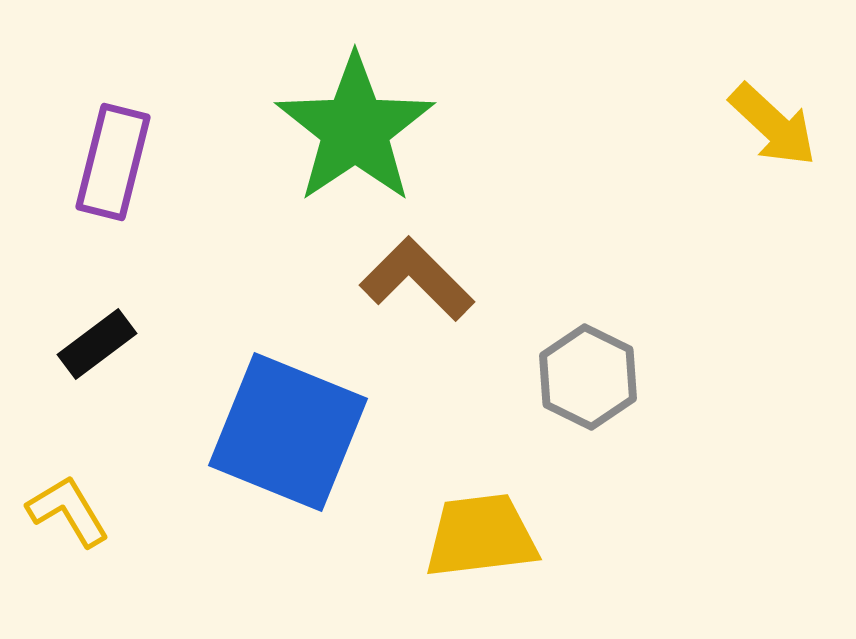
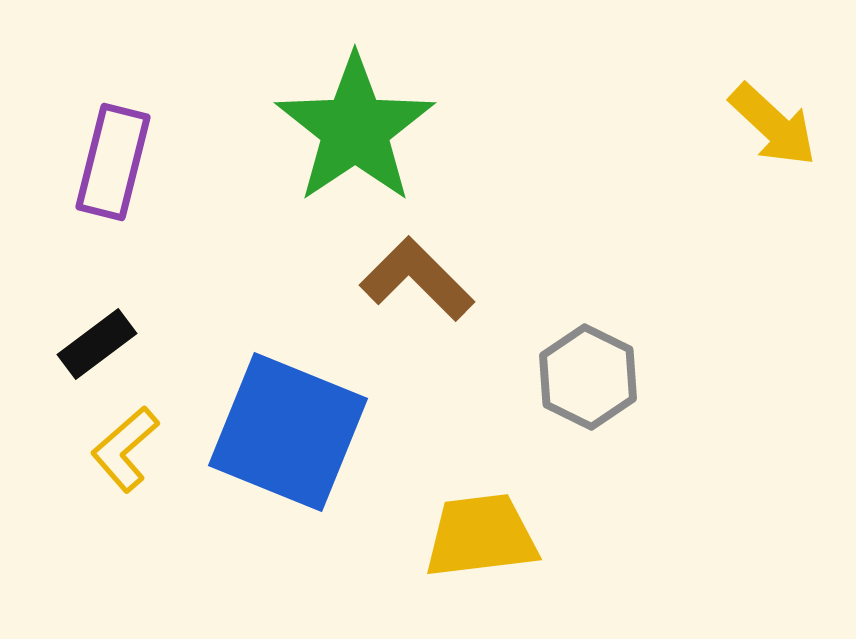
yellow L-shape: moved 57 px right, 62 px up; rotated 100 degrees counterclockwise
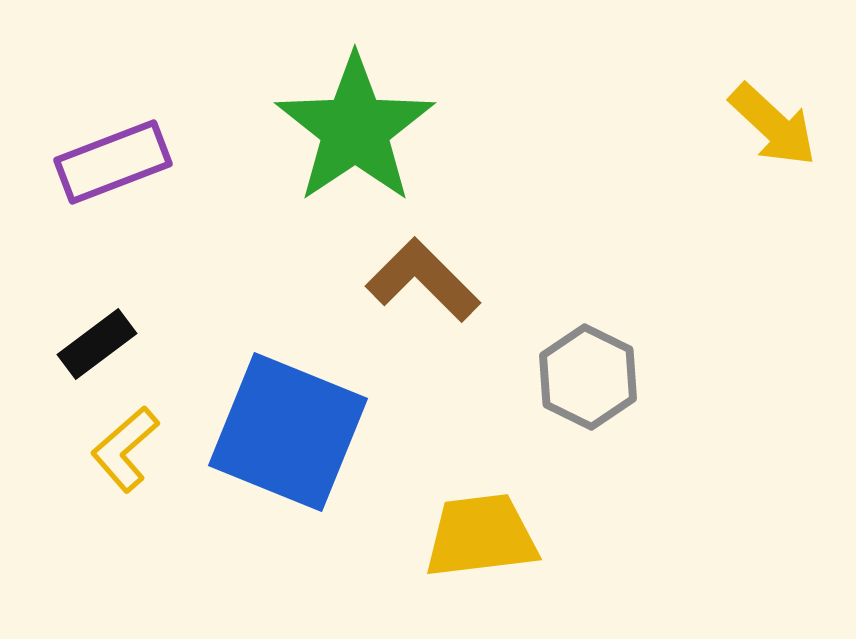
purple rectangle: rotated 55 degrees clockwise
brown L-shape: moved 6 px right, 1 px down
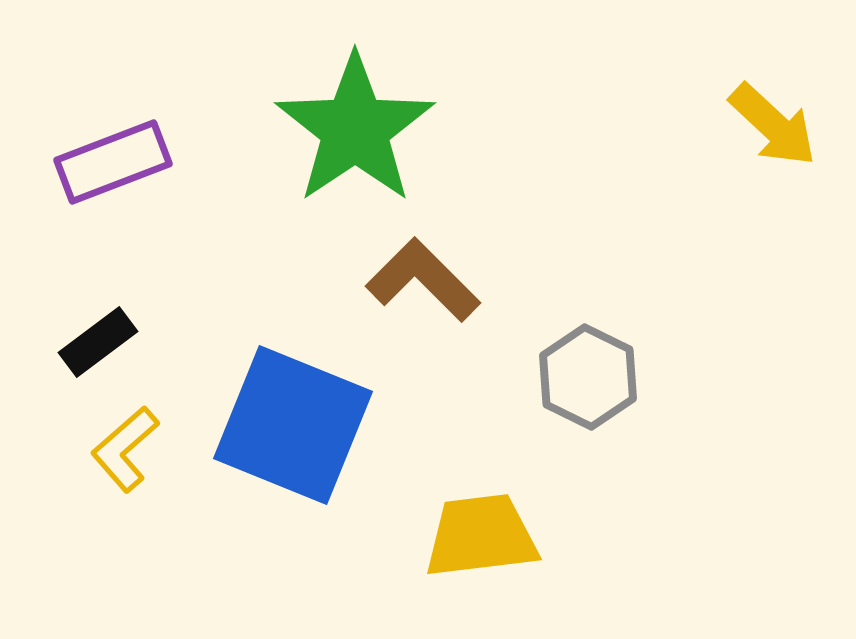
black rectangle: moved 1 px right, 2 px up
blue square: moved 5 px right, 7 px up
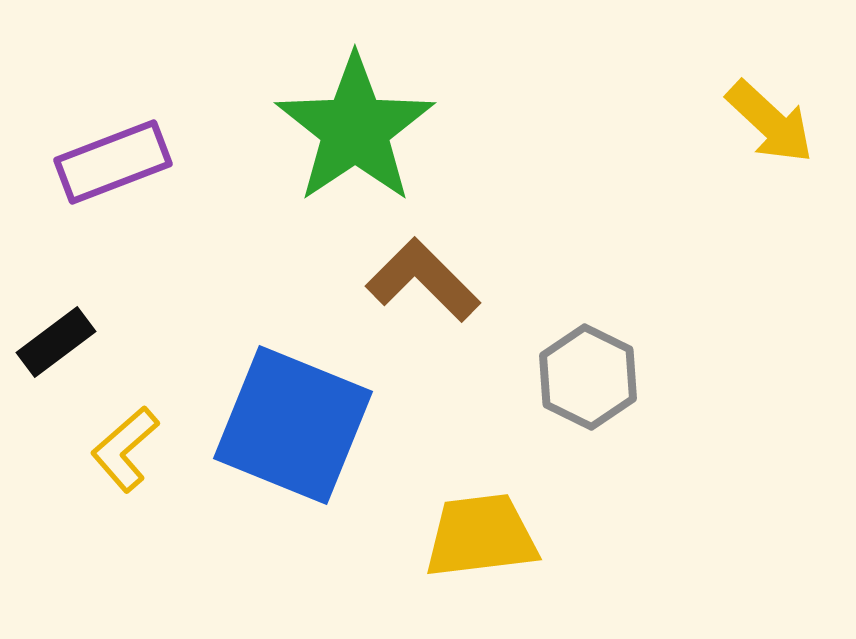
yellow arrow: moved 3 px left, 3 px up
black rectangle: moved 42 px left
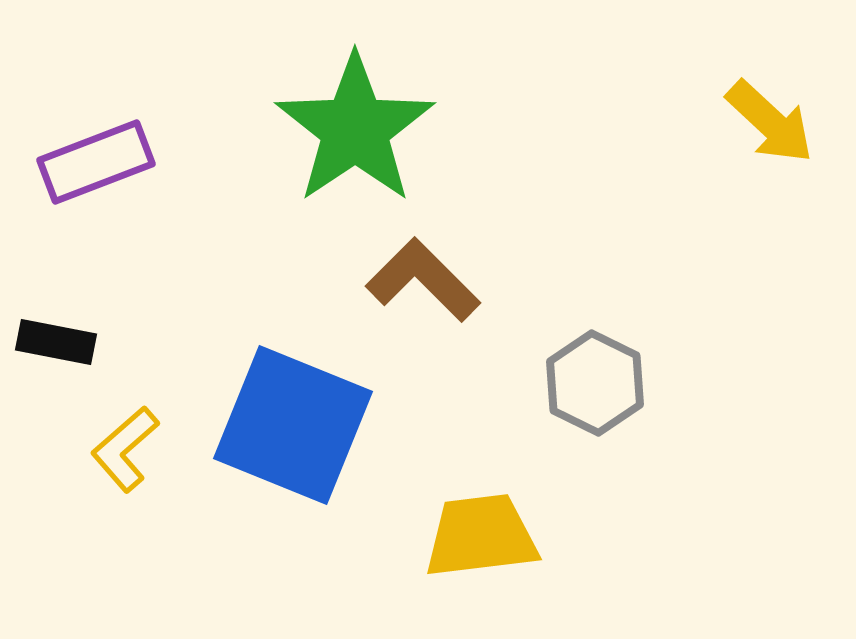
purple rectangle: moved 17 px left
black rectangle: rotated 48 degrees clockwise
gray hexagon: moved 7 px right, 6 px down
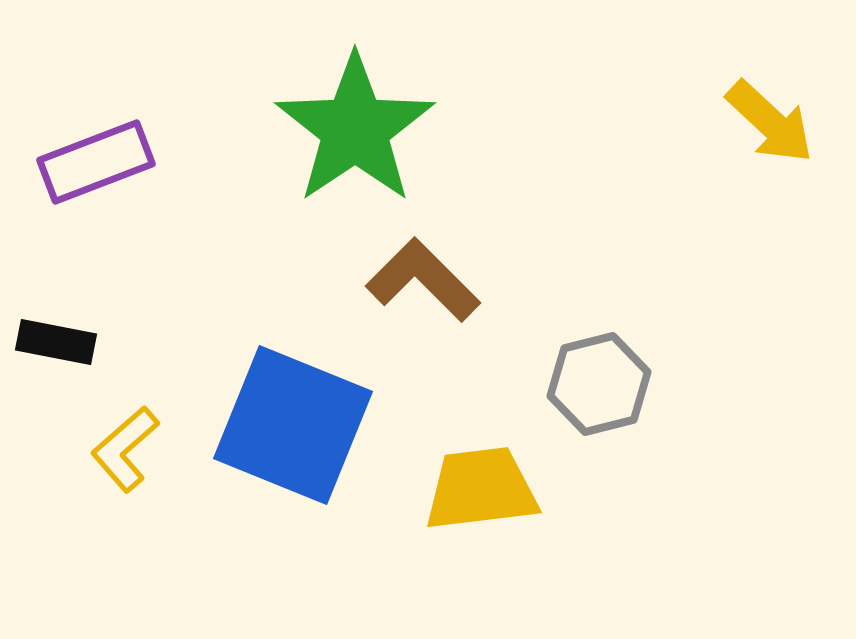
gray hexagon: moved 4 px right, 1 px down; rotated 20 degrees clockwise
yellow trapezoid: moved 47 px up
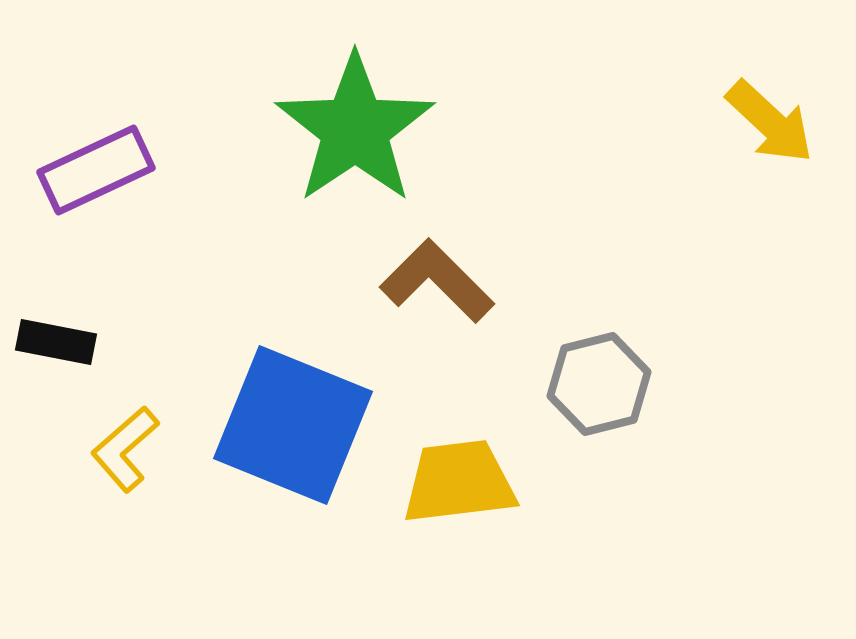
purple rectangle: moved 8 px down; rotated 4 degrees counterclockwise
brown L-shape: moved 14 px right, 1 px down
yellow trapezoid: moved 22 px left, 7 px up
